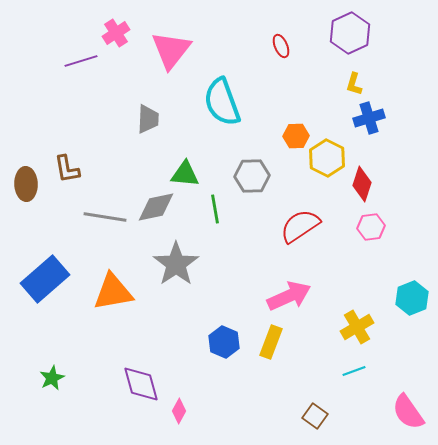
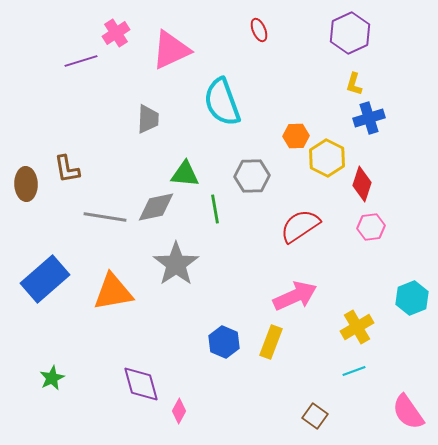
red ellipse: moved 22 px left, 16 px up
pink triangle: rotated 27 degrees clockwise
pink arrow: moved 6 px right
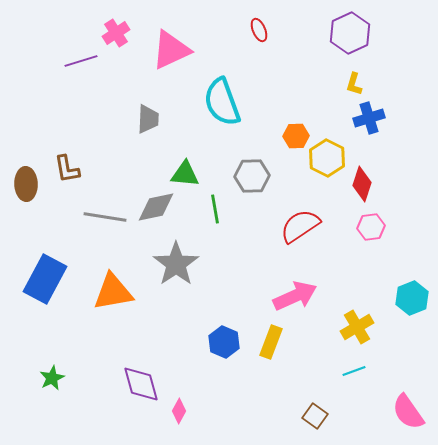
blue rectangle: rotated 21 degrees counterclockwise
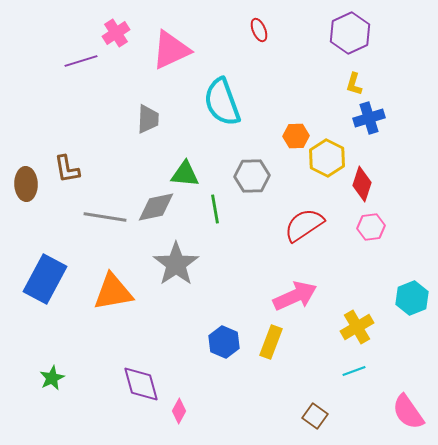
red semicircle: moved 4 px right, 1 px up
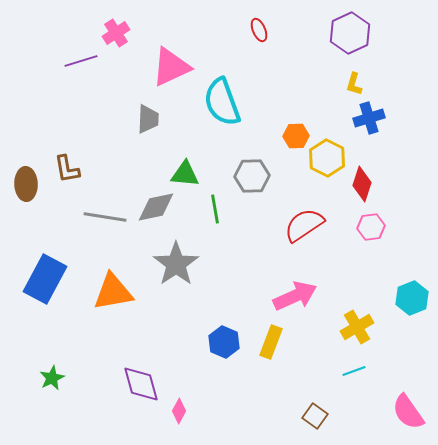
pink triangle: moved 17 px down
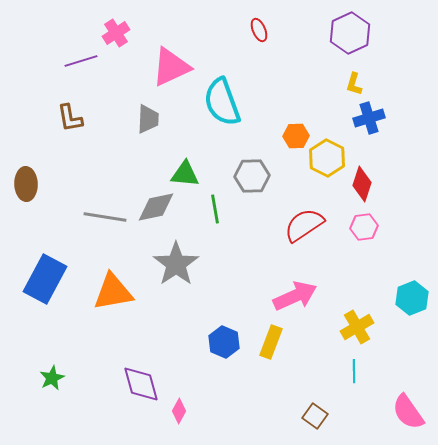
brown L-shape: moved 3 px right, 51 px up
pink hexagon: moved 7 px left
cyan line: rotated 70 degrees counterclockwise
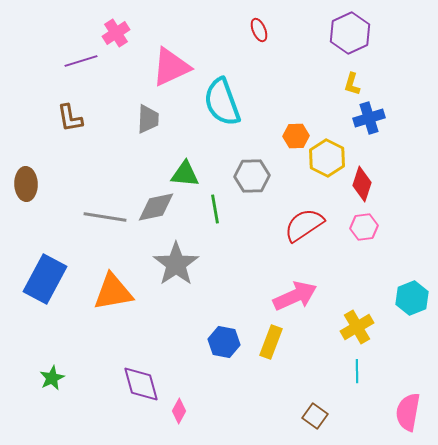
yellow L-shape: moved 2 px left
blue hexagon: rotated 12 degrees counterclockwise
cyan line: moved 3 px right
pink semicircle: rotated 45 degrees clockwise
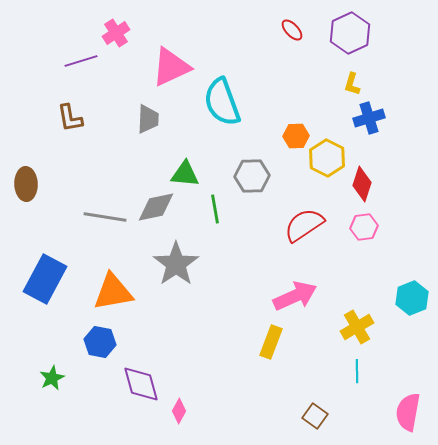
red ellipse: moved 33 px right; rotated 20 degrees counterclockwise
blue hexagon: moved 124 px left
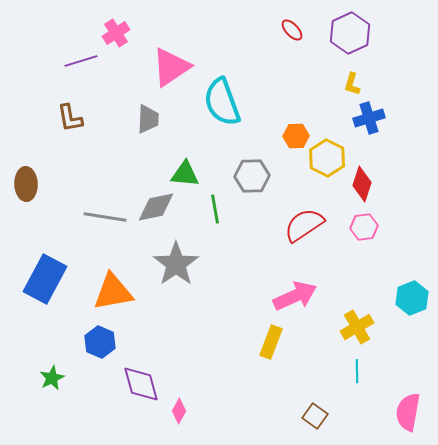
pink triangle: rotated 9 degrees counterclockwise
blue hexagon: rotated 12 degrees clockwise
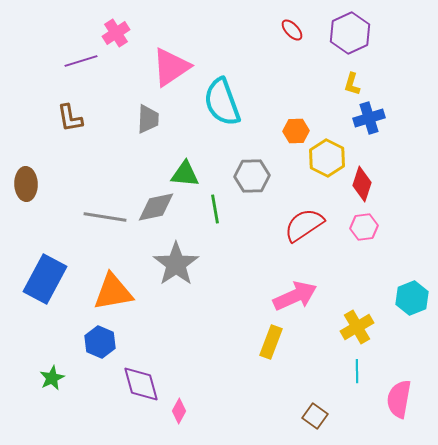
orange hexagon: moved 5 px up
pink semicircle: moved 9 px left, 13 px up
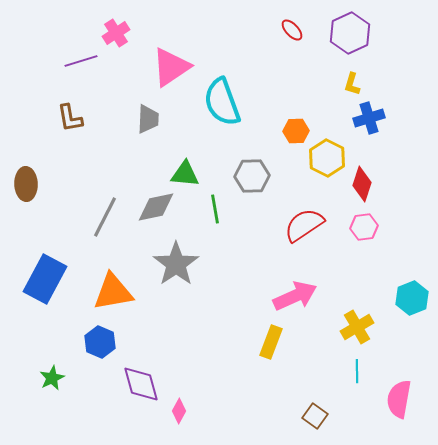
gray line: rotated 72 degrees counterclockwise
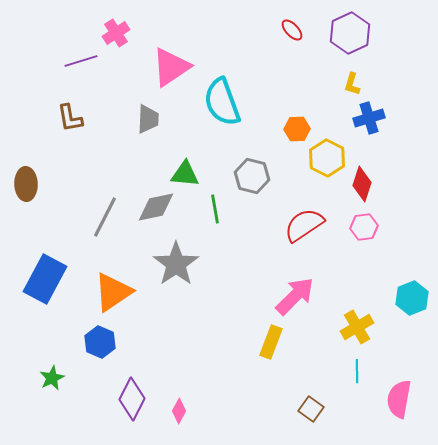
orange hexagon: moved 1 px right, 2 px up
gray hexagon: rotated 16 degrees clockwise
orange triangle: rotated 24 degrees counterclockwise
pink arrow: rotated 21 degrees counterclockwise
purple diamond: moved 9 px left, 15 px down; rotated 42 degrees clockwise
brown square: moved 4 px left, 7 px up
